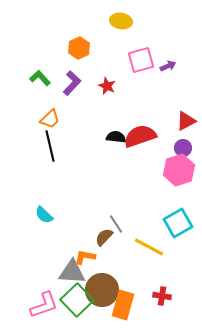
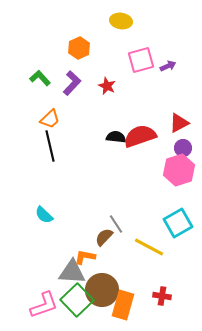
red triangle: moved 7 px left, 2 px down
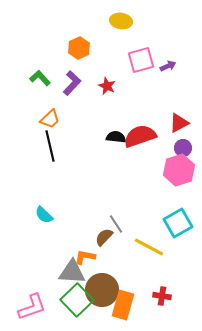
pink L-shape: moved 12 px left, 2 px down
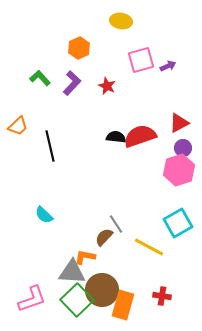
orange trapezoid: moved 32 px left, 7 px down
pink L-shape: moved 8 px up
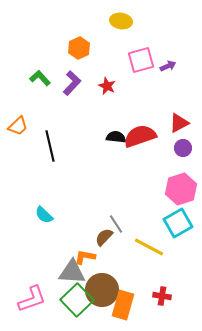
pink hexagon: moved 2 px right, 19 px down
